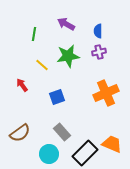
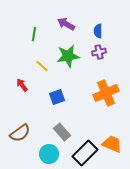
yellow line: moved 1 px down
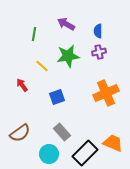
orange trapezoid: moved 1 px right, 1 px up
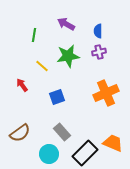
green line: moved 1 px down
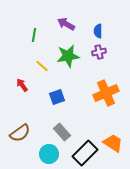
orange trapezoid: rotated 10 degrees clockwise
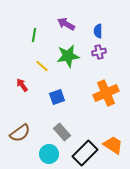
orange trapezoid: moved 2 px down
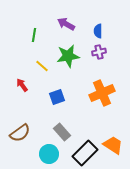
orange cross: moved 4 px left
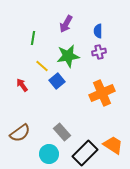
purple arrow: rotated 90 degrees counterclockwise
green line: moved 1 px left, 3 px down
blue square: moved 16 px up; rotated 21 degrees counterclockwise
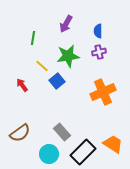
orange cross: moved 1 px right, 1 px up
orange trapezoid: moved 1 px up
black rectangle: moved 2 px left, 1 px up
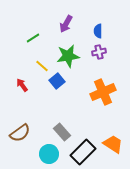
green line: rotated 48 degrees clockwise
